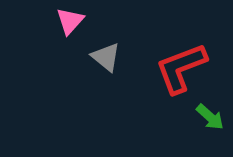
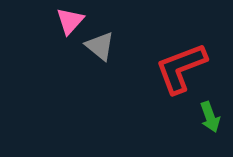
gray triangle: moved 6 px left, 11 px up
green arrow: rotated 28 degrees clockwise
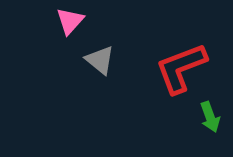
gray triangle: moved 14 px down
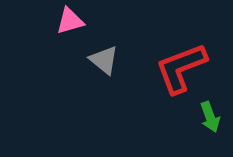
pink triangle: rotated 32 degrees clockwise
gray triangle: moved 4 px right
